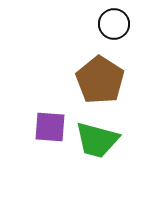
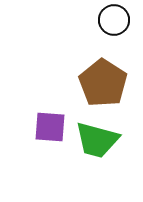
black circle: moved 4 px up
brown pentagon: moved 3 px right, 3 px down
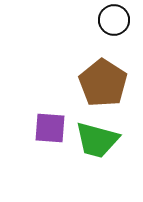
purple square: moved 1 px down
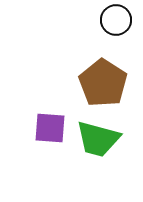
black circle: moved 2 px right
green trapezoid: moved 1 px right, 1 px up
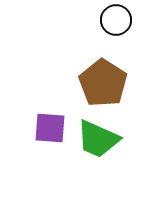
green trapezoid: rotated 9 degrees clockwise
